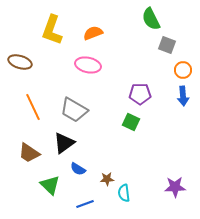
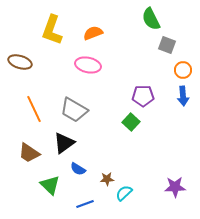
purple pentagon: moved 3 px right, 2 px down
orange line: moved 1 px right, 2 px down
green square: rotated 18 degrees clockwise
cyan semicircle: rotated 54 degrees clockwise
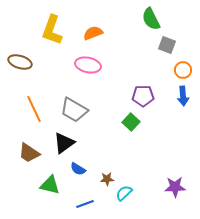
green triangle: rotated 30 degrees counterclockwise
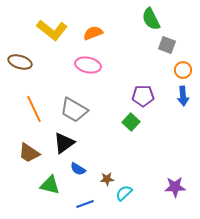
yellow L-shape: rotated 72 degrees counterclockwise
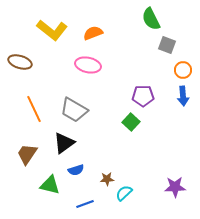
brown trapezoid: moved 2 px left, 1 px down; rotated 90 degrees clockwise
blue semicircle: moved 2 px left, 1 px down; rotated 49 degrees counterclockwise
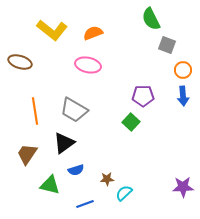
orange line: moved 1 px right, 2 px down; rotated 16 degrees clockwise
purple star: moved 8 px right
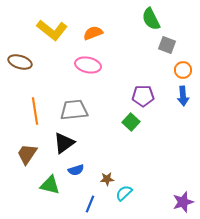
gray trapezoid: rotated 144 degrees clockwise
purple star: moved 15 px down; rotated 15 degrees counterclockwise
blue line: moved 5 px right; rotated 48 degrees counterclockwise
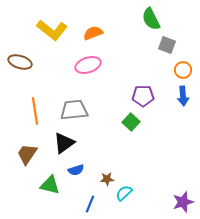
pink ellipse: rotated 30 degrees counterclockwise
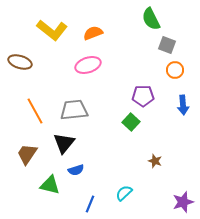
orange circle: moved 8 px left
blue arrow: moved 9 px down
orange line: rotated 20 degrees counterclockwise
black triangle: rotated 15 degrees counterclockwise
brown star: moved 48 px right, 18 px up; rotated 24 degrees clockwise
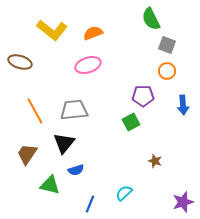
orange circle: moved 8 px left, 1 px down
green square: rotated 18 degrees clockwise
